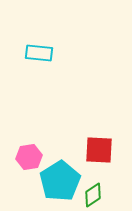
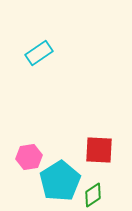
cyan rectangle: rotated 40 degrees counterclockwise
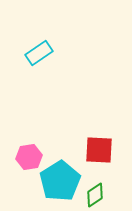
green diamond: moved 2 px right
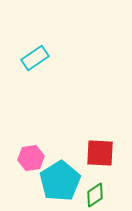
cyan rectangle: moved 4 px left, 5 px down
red square: moved 1 px right, 3 px down
pink hexagon: moved 2 px right, 1 px down
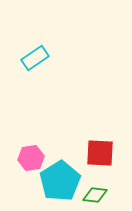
green diamond: rotated 40 degrees clockwise
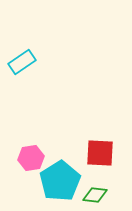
cyan rectangle: moved 13 px left, 4 px down
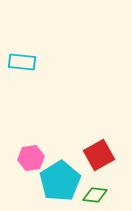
cyan rectangle: rotated 40 degrees clockwise
red square: moved 1 px left, 2 px down; rotated 32 degrees counterclockwise
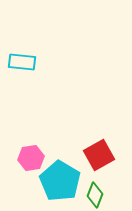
cyan pentagon: rotated 9 degrees counterclockwise
green diamond: rotated 75 degrees counterclockwise
